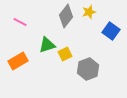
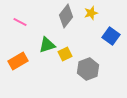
yellow star: moved 2 px right, 1 px down
blue square: moved 5 px down
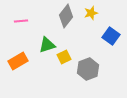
pink line: moved 1 px right, 1 px up; rotated 32 degrees counterclockwise
yellow square: moved 1 px left, 3 px down
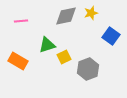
gray diamond: rotated 40 degrees clockwise
orange rectangle: rotated 60 degrees clockwise
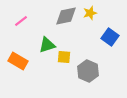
yellow star: moved 1 px left
pink line: rotated 32 degrees counterclockwise
blue square: moved 1 px left, 1 px down
yellow square: rotated 32 degrees clockwise
gray hexagon: moved 2 px down; rotated 15 degrees counterclockwise
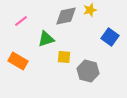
yellow star: moved 3 px up
green triangle: moved 1 px left, 6 px up
gray hexagon: rotated 10 degrees counterclockwise
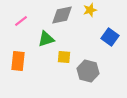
gray diamond: moved 4 px left, 1 px up
orange rectangle: rotated 66 degrees clockwise
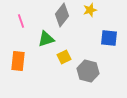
gray diamond: rotated 40 degrees counterclockwise
pink line: rotated 72 degrees counterclockwise
blue square: moved 1 px left, 1 px down; rotated 30 degrees counterclockwise
yellow square: rotated 32 degrees counterclockwise
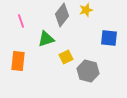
yellow star: moved 4 px left
yellow square: moved 2 px right
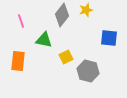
green triangle: moved 2 px left, 1 px down; rotated 30 degrees clockwise
